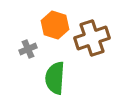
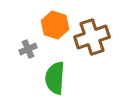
brown cross: moved 1 px up
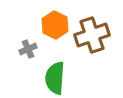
orange hexagon: rotated 8 degrees clockwise
brown cross: moved 2 px up
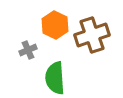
gray cross: moved 1 px down
green semicircle: rotated 8 degrees counterclockwise
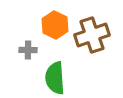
gray cross: rotated 24 degrees clockwise
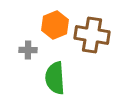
orange hexagon: rotated 12 degrees clockwise
brown cross: rotated 28 degrees clockwise
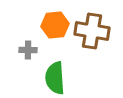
orange hexagon: rotated 16 degrees clockwise
brown cross: moved 4 px up
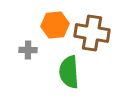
brown cross: moved 2 px down
green semicircle: moved 14 px right, 6 px up
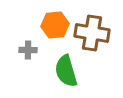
green semicircle: moved 3 px left, 1 px up; rotated 12 degrees counterclockwise
